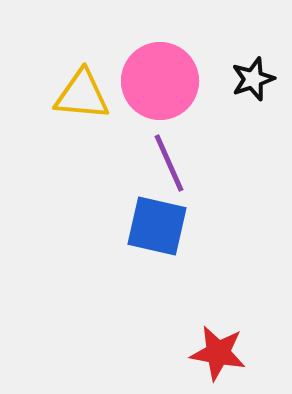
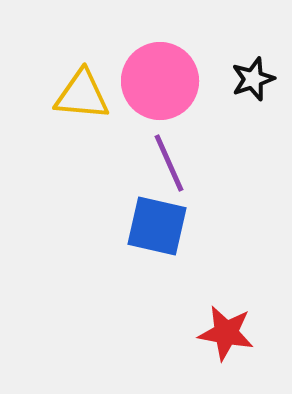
red star: moved 8 px right, 20 px up
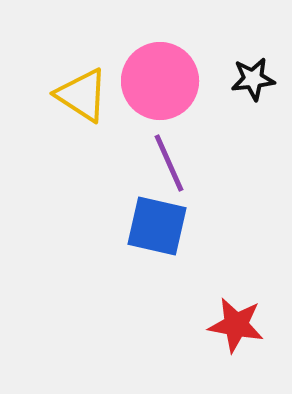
black star: rotated 12 degrees clockwise
yellow triangle: rotated 28 degrees clockwise
red star: moved 10 px right, 8 px up
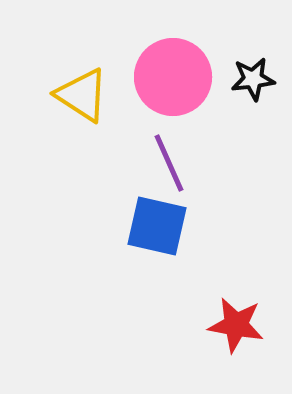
pink circle: moved 13 px right, 4 px up
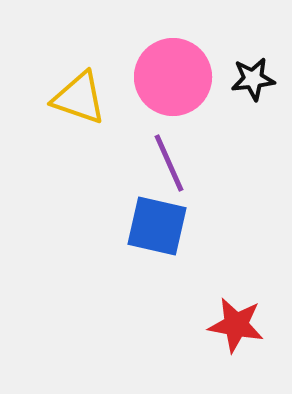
yellow triangle: moved 3 px left, 3 px down; rotated 14 degrees counterclockwise
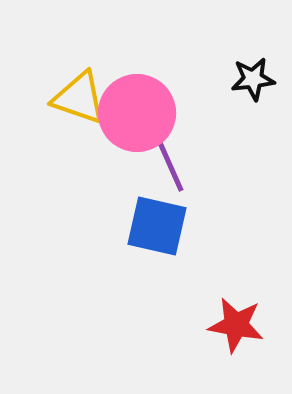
pink circle: moved 36 px left, 36 px down
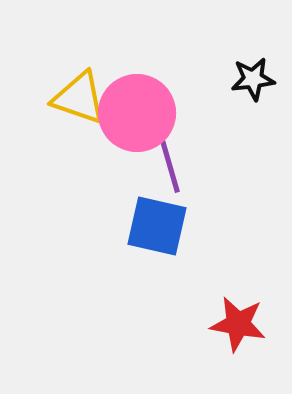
purple line: rotated 8 degrees clockwise
red star: moved 2 px right, 1 px up
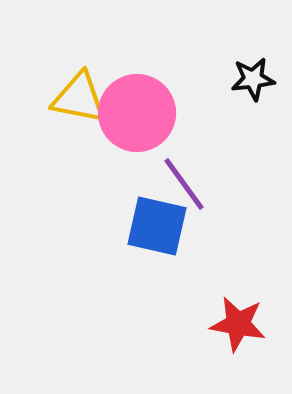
yellow triangle: rotated 8 degrees counterclockwise
purple line: moved 15 px right, 21 px down; rotated 20 degrees counterclockwise
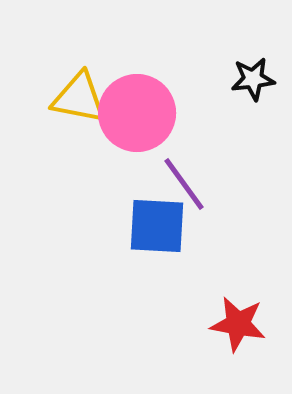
blue square: rotated 10 degrees counterclockwise
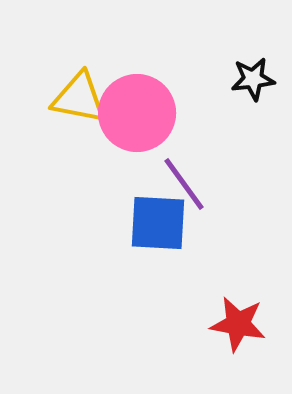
blue square: moved 1 px right, 3 px up
